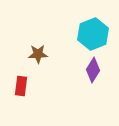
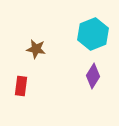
brown star: moved 2 px left, 5 px up; rotated 12 degrees clockwise
purple diamond: moved 6 px down
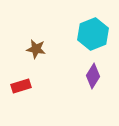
red rectangle: rotated 66 degrees clockwise
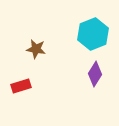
purple diamond: moved 2 px right, 2 px up
